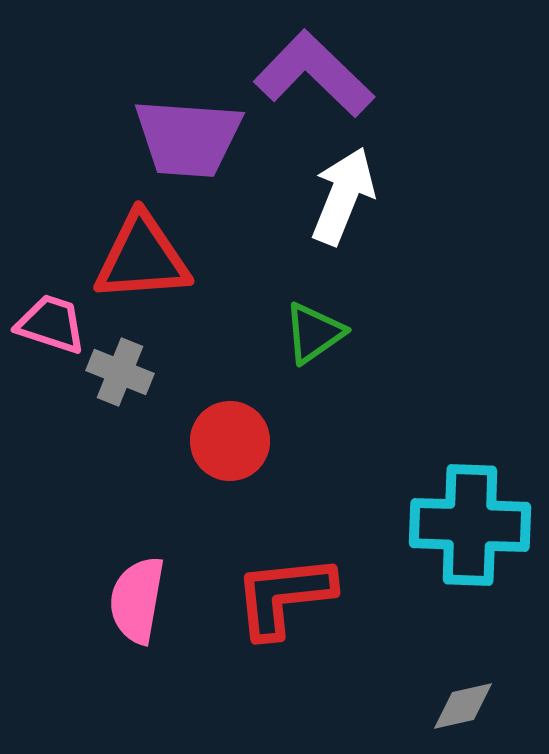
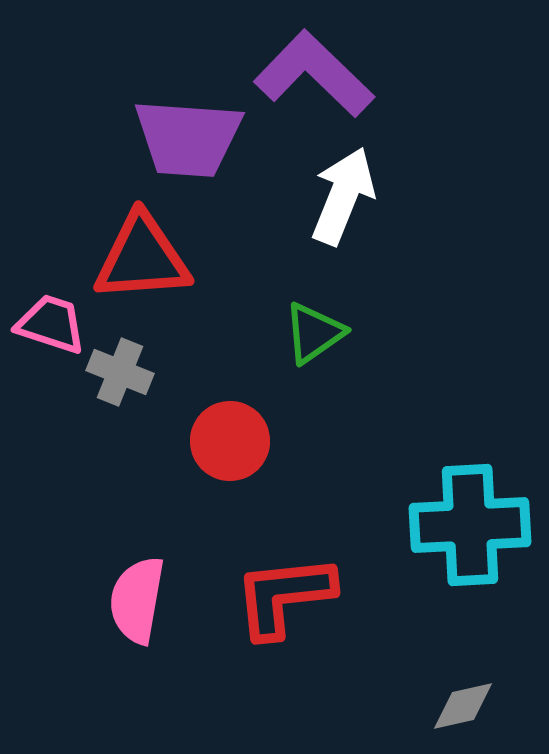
cyan cross: rotated 5 degrees counterclockwise
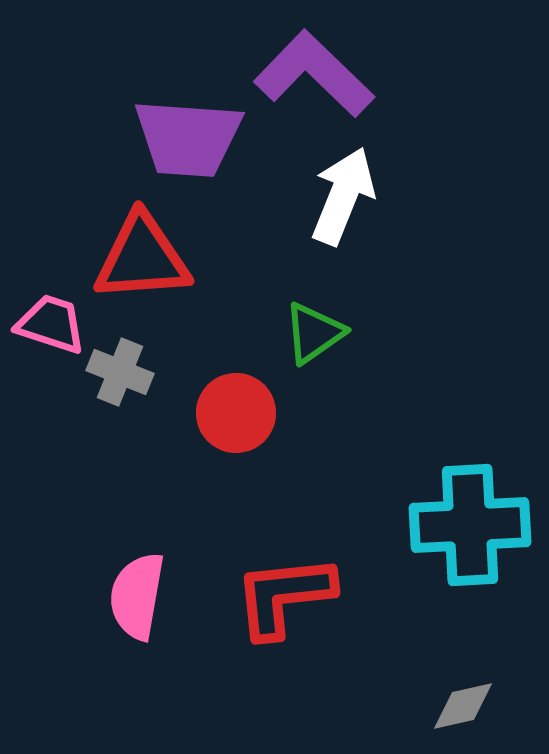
red circle: moved 6 px right, 28 px up
pink semicircle: moved 4 px up
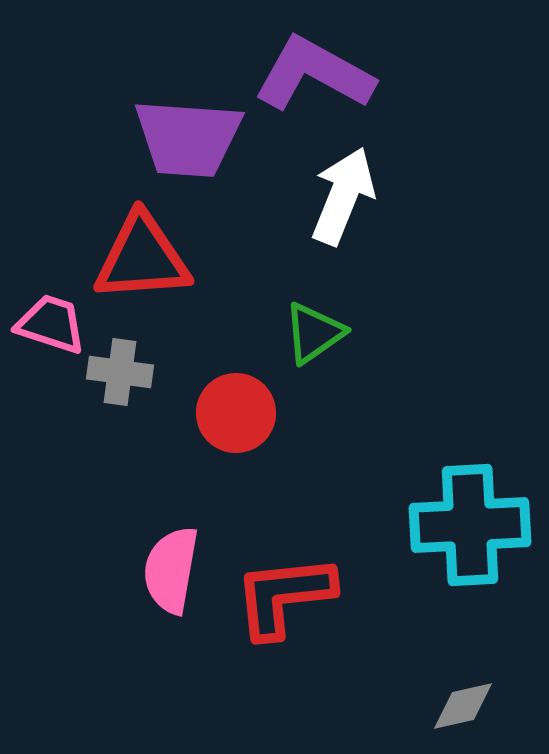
purple L-shape: rotated 15 degrees counterclockwise
gray cross: rotated 14 degrees counterclockwise
pink semicircle: moved 34 px right, 26 px up
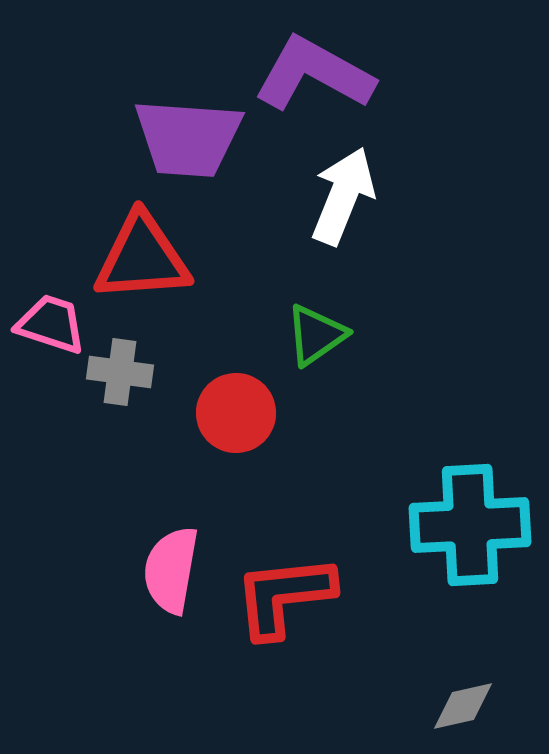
green triangle: moved 2 px right, 2 px down
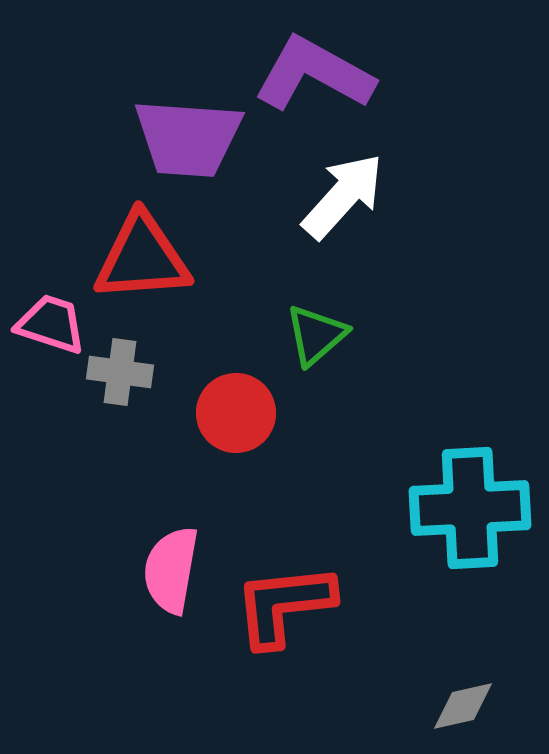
white arrow: rotated 20 degrees clockwise
green triangle: rotated 6 degrees counterclockwise
cyan cross: moved 17 px up
red L-shape: moved 9 px down
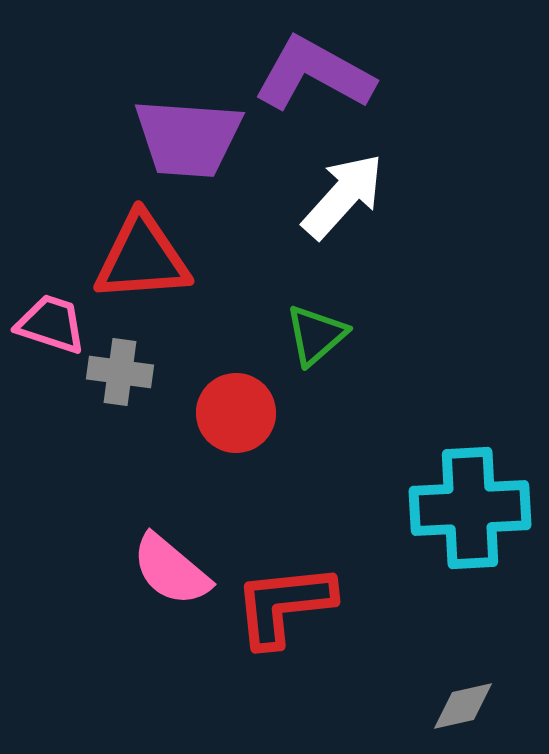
pink semicircle: rotated 60 degrees counterclockwise
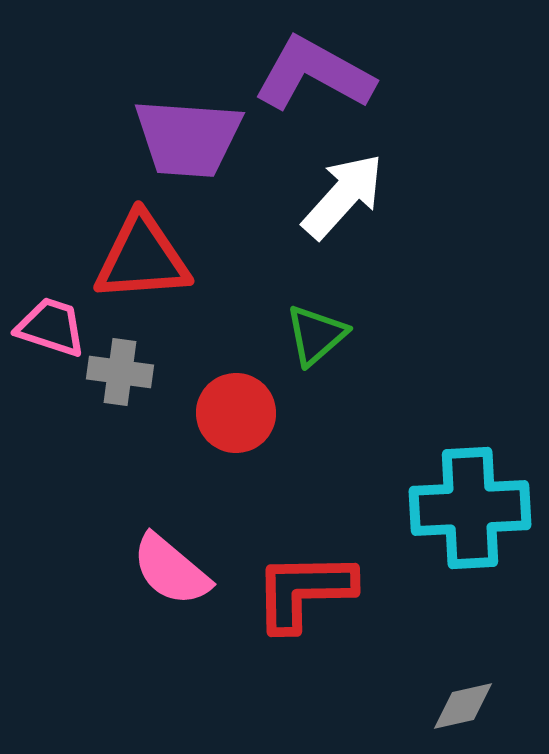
pink trapezoid: moved 3 px down
red L-shape: moved 20 px right, 14 px up; rotated 5 degrees clockwise
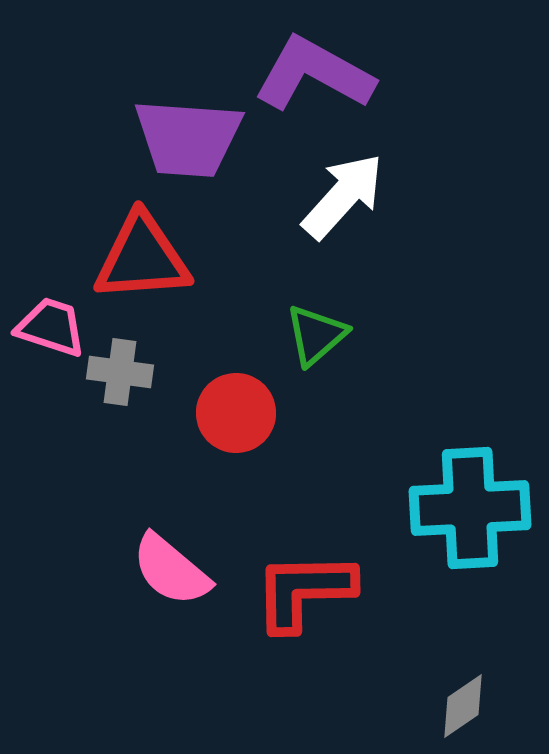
gray diamond: rotated 22 degrees counterclockwise
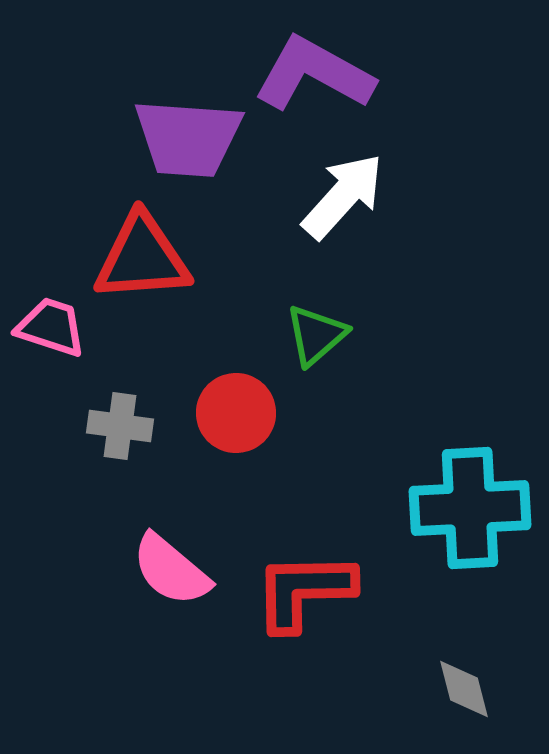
gray cross: moved 54 px down
gray diamond: moved 1 px right, 17 px up; rotated 70 degrees counterclockwise
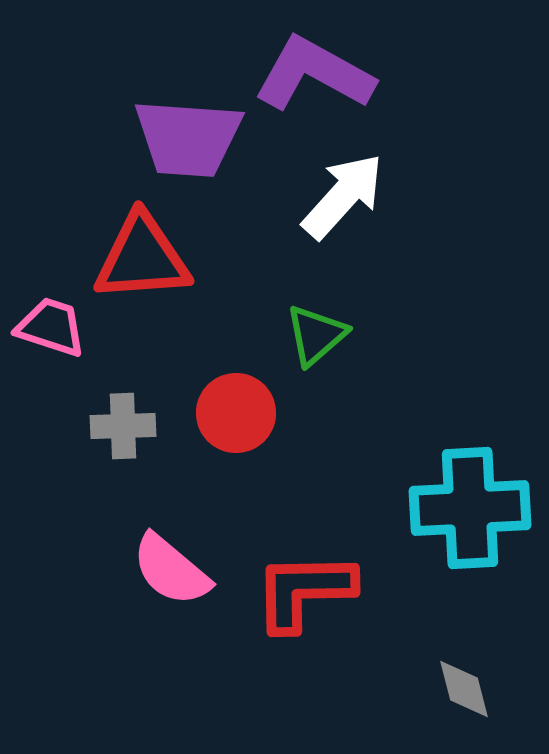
gray cross: moved 3 px right; rotated 10 degrees counterclockwise
